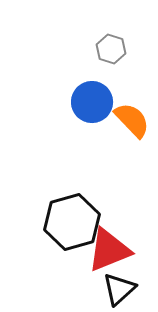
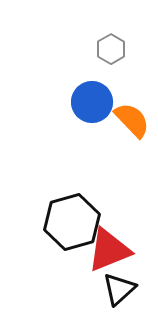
gray hexagon: rotated 12 degrees clockwise
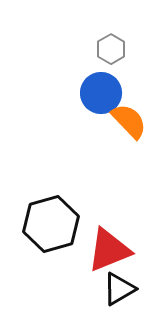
blue circle: moved 9 px right, 9 px up
orange semicircle: moved 3 px left, 1 px down
black hexagon: moved 21 px left, 2 px down
black triangle: rotated 12 degrees clockwise
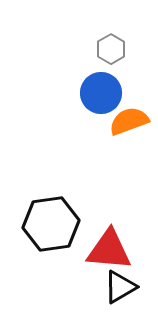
orange semicircle: rotated 66 degrees counterclockwise
black hexagon: rotated 8 degrees clockwise
red triangle: rotated 27 degrees clockwise
black triangle: moved 1 px right, 2 px up
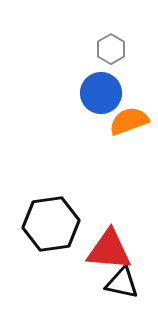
black triangle: moved 2 px right, 4 px up; rotated 42 degrees clockwise
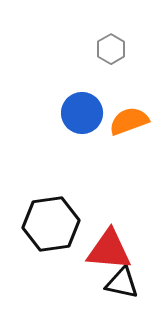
blue circle: moved 19 px left, 20 px down
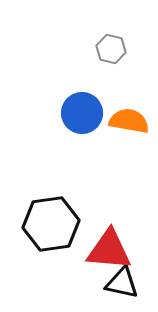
gray hexagon: rotated 16 degrees counterclockwise
orange semicircle: rotated 30 degrees clockwise
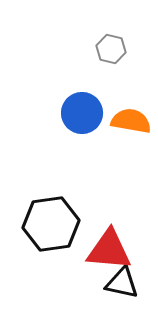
orange semicircle: moved 2 px right
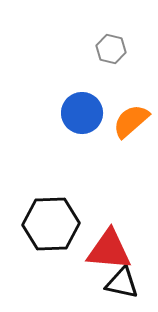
orange semicircle: rotated 51 degrees counterclockwise
black hexagon: rotated 6 degrees clockwise
